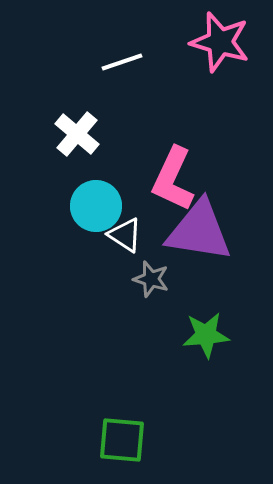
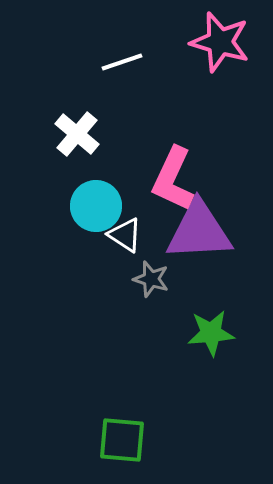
purple triangle: rotated 12 degrees counterclockwise
green star: moved 5 px right, 2 px up
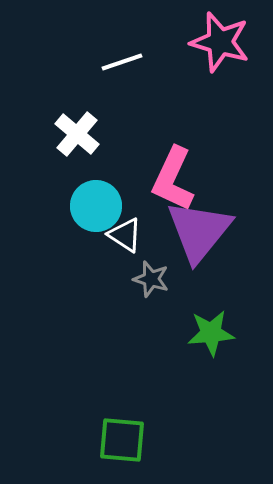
purple triangle: rotated 48 degrees counterclockwise
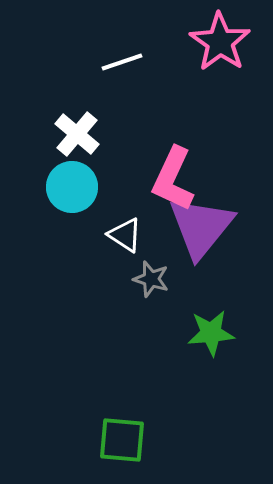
pink star: rotated 18 degrees clockwise
cyan circle: moved 24 px left, 19 px up
purple triangle: moved 2 px right, 4 px up
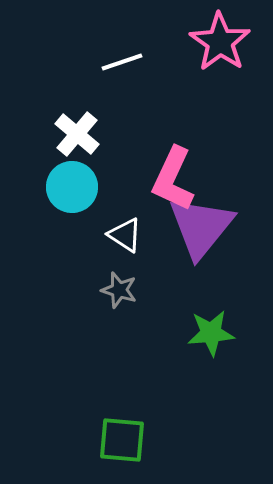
gray star: moved 32 px left, 11 px down
